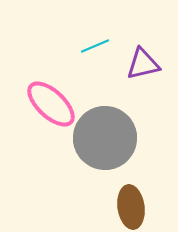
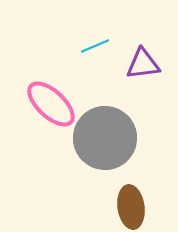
purple triangle: rotated 6 degrees clockwise
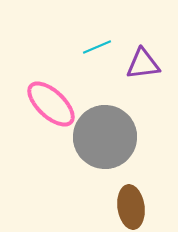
cyan line: moved 2 px right, 1 px down
gray circle: moved 1 px up
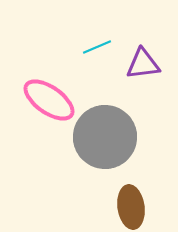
pink ellipse: moved 2 px left, 4 px up; rotated 8 degrees counterclockwise
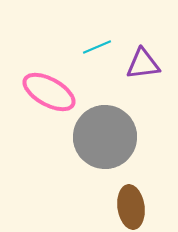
pink ellipse: moved 8 px up; rotated 6 degrees counterclockwise
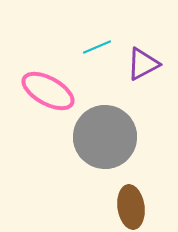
purple triangle: rotated 21 degrees counterclockwise
pink ellipse: moved 1 px left, 1 px up
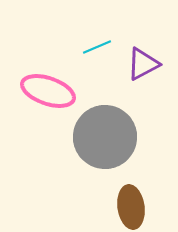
pink ellipse: rotated 10 degrees counterclockwise
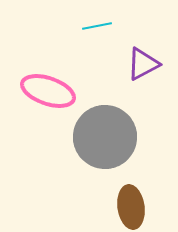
cyan line: moved 21 px up; rotated 12 degrees clockwise
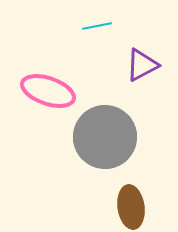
purple triangle: moved 1 px left, 1 px down
